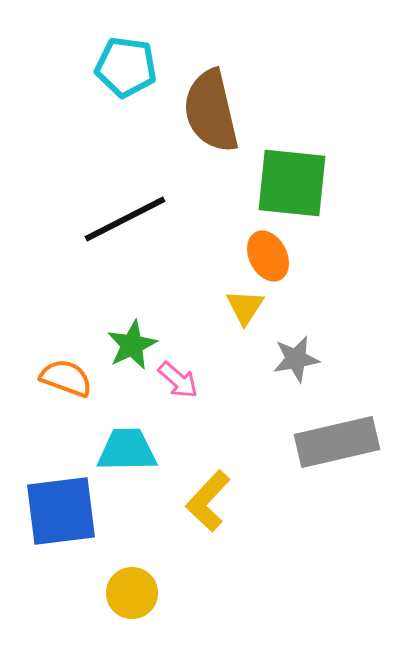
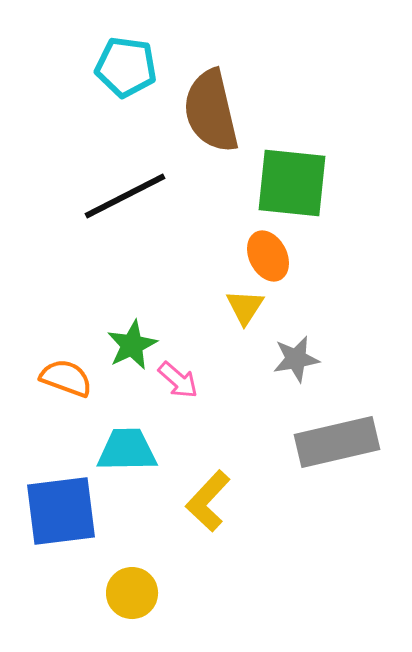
black line: moved 23 px up
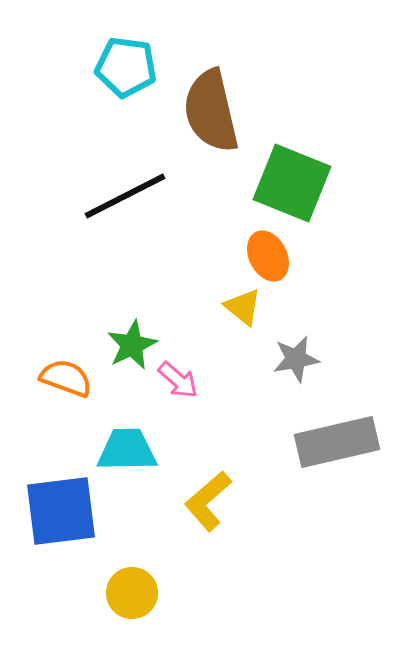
green square: rotated 16 degrees clockwise
yellow triangle: moved 2 px left; rotated 24 degrees counterclockwise
yellow L-shape: rotated 6 degrees clockwise
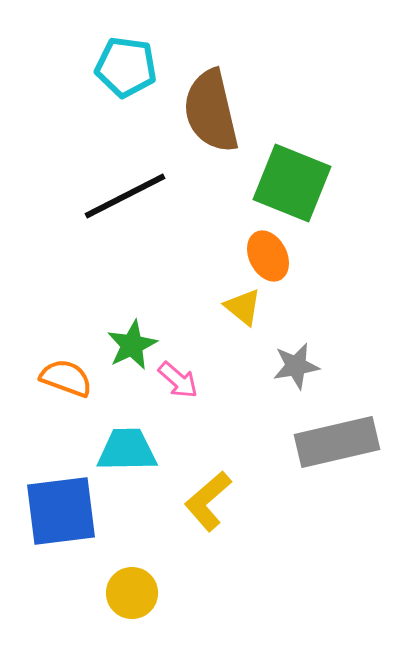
gray star: moved 7 px down
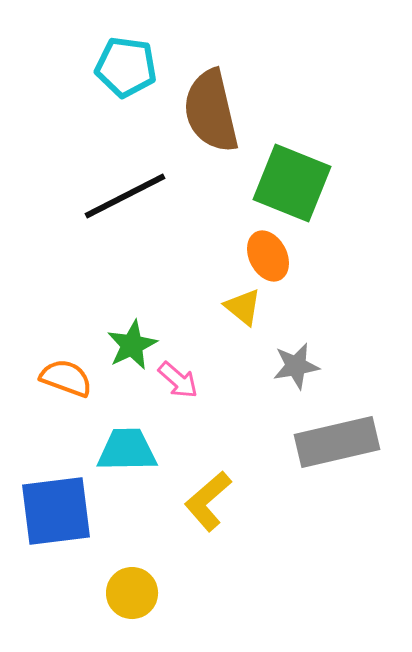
blue square: moved 5 px left
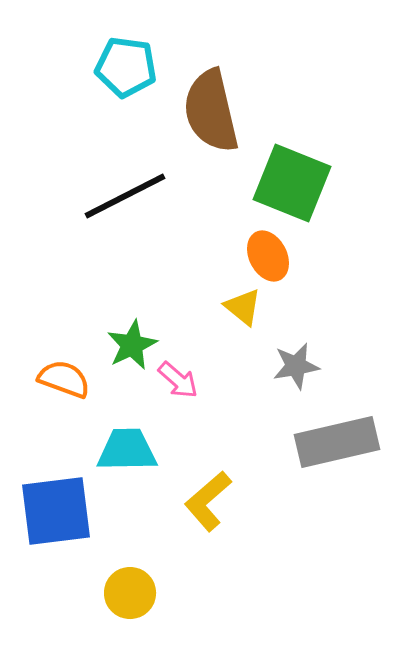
orange semicircle: moved 2 px left, 1 px down
yellow circle: moved 2 px left
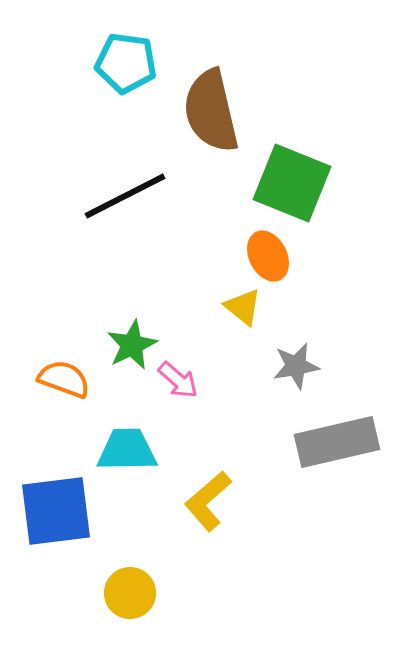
cyan pentagon: moved 4 px up
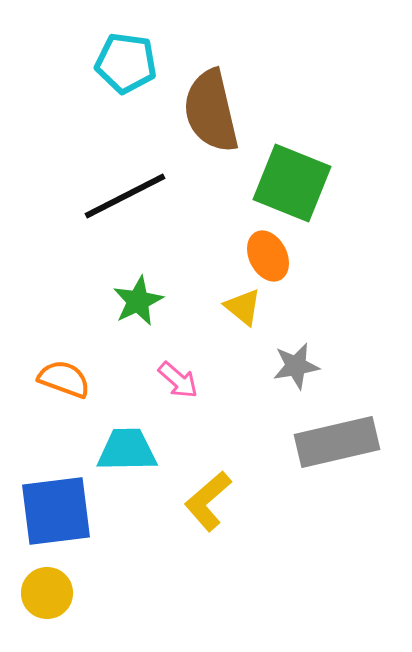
green star: moved 6 px right, 44 px up
yellow circle: moved 83 px left
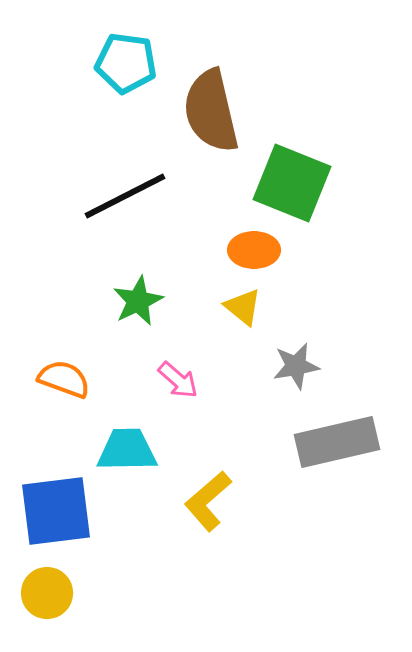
orange ellipse: moved 14 px left, 6 px up; rotated 63 degrees counterclockwise
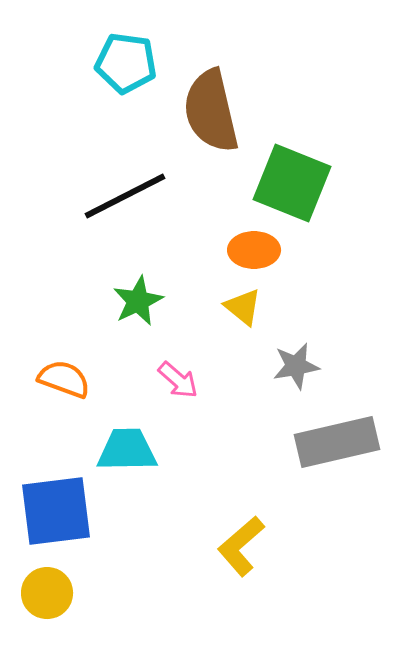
yellow L-shape: moved 33 px right, 45 px down
